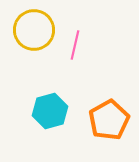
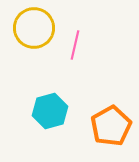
yellow circle: moved 2 px up
orange pentagon: moved 2 px right, 6 px down
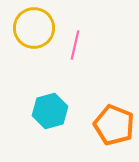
orange pentagon: moved 3 px right, 1 px up; rotated 21 degrees counterclockwise
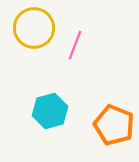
pink line: rotated 8 degrees clockwise
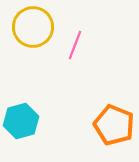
yellow circle: moved 1 px left, 1 px up
cyan hexagon: moved 29 px left, 10 px down
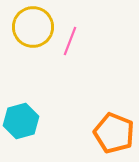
pink line: moved 5 px left, 4 px up
orange pentagon: moved 8 px down
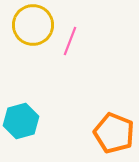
yellow circle: moved 2 px up
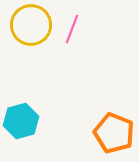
yellow circle: moved 2 px left
pink line: moved 2 px right, 12 px up
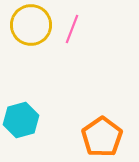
cyan hexagon: moved 1 px up
orange pentagon: moved 12 px left, 4 px down; rotated 15 degrees clockwise
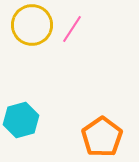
yellow circle: moved 1 px right
pink line: rotated 12 degrees clockwise
